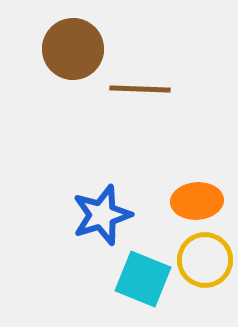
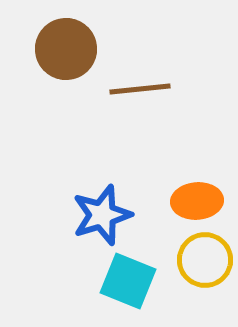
brown circle: moved 7 px left
brown line: rotated 8 degrees counterclockwise
cyan square: moved 15 px left, 2 px down
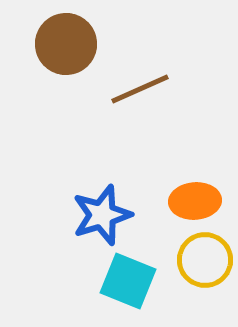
brown circle: moved 5 px up
brown line: rotated 18 degrees counterclockwise
orange ellipse: moved 2 px left
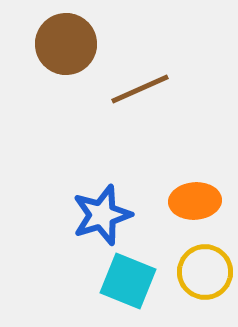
yellow circle: moved 12 px down
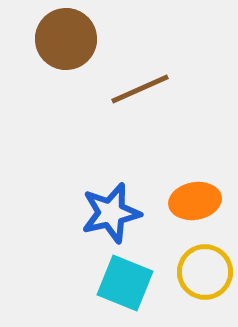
brown circle: moved 5 px up
orange ellipse: rotated 6 degrees counterclockwise
blue star: moved 9 px right, 2 px up; rotated 4 degrees clockwise
cyan square: moved 3 px left, 2 px down
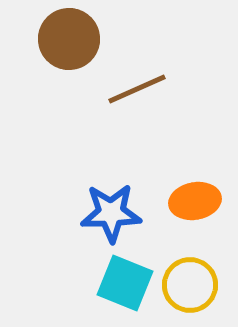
brown circle: moved 3 px right
brown line: moved 3 px left
blue star: rotated 12 degrees clockwise
yellow circle: moved 15 px left, 13 px down
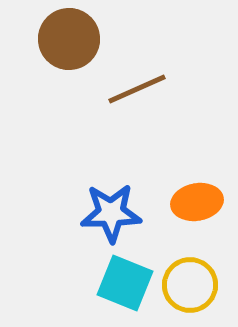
orange ellipse: moved 2 px right, 1 px down
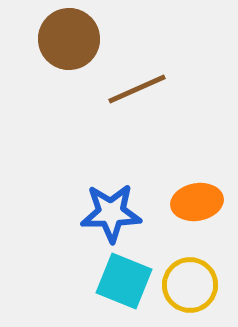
cyan square: moved 1 px left, 2 px up
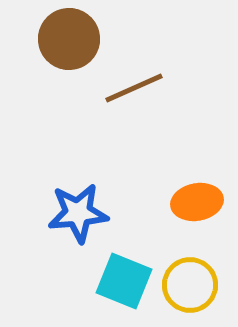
brown line: moved 3 px left, 1 px up
blue star: moved 33 px left; rotated 4 degrees counterclockwise
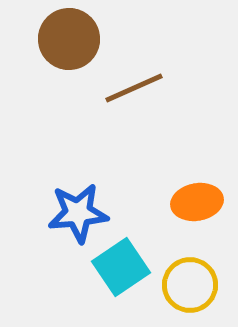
cyan square: moved 3 px left, 14 px up; rotated 34 degrees clockwise
